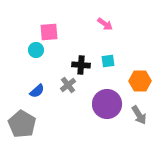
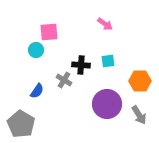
gray cross: moved 4 px left, 5 px up; rotated 21 degrees counterclockwise
blue semicircle: rotated 14 degrees counterclockwise
gray pentagon: moved 1 px left
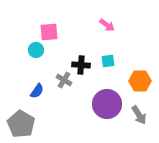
pink arrow: moved 2 px right, 1 px down
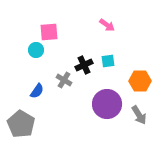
black cross: moved 3 px right; rotated 30 degrees counterclockwise
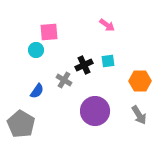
purple circle: moved 12 px left, 7 px down
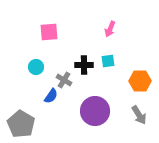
pink arrow: moved 3 px right, 4 px down; rotated 77 degrees clockwise
cyan circle: moved 17 px down
black cross: rotated 24 degrees clockwise
blue semicircle: moved 14 px right, 5 px down
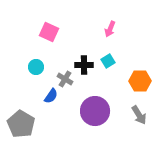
pink square: rotated 30 degrees clockwise
cyan square: rotated 24 degrees counterclockwise
gray cross: moved 1 px right, 1 px up
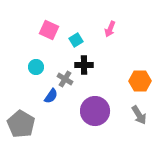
pink square: moved 2 px up
cyan square: moved 32 px left, 21 px up
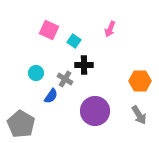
cyan square: moved 2 px left, 1 px down; rotated 24 degrees counterclockwise
cyan circle: moved 6 px down
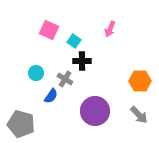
black cross: moved 2 px left, 4 px up
gray arrow: rotated 12 degrees counterclockwise
gray pentagon: rotated 16 degrees counterclockwise
